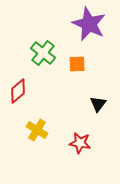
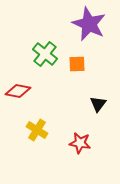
green cross: moved 2 px right, 1 px down
red diamond: rotated 50 degrees clockwise
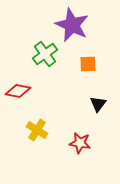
purple star: moved 17 px left, 1 px down
green cross: rotated 15 degrees clockwise
orange square: moved 11 px right
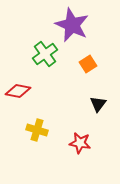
orange square: rotated 30 degrees counterclockwise
yellow cross: rotated 15 degrees counterclockwise
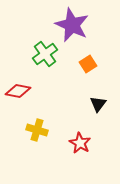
red star: rotated 20 degrees clockwise
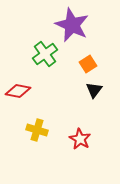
black triangle: moved 4 px left, 14 px up
red star: moved 4 px up
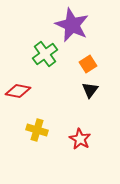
black triangle: moved 4 px left
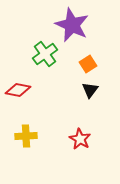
red diamond: moved 1 px up
yellow cross: moved 11 px left, 6 px down; rotated 20 degrees counterclockwise
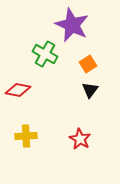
green cross: rotated 25 degrees counterclockwise
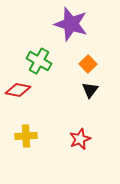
purple star: moved 1 px left, 1 px up; rotated 8 degrees counterclockwise
green cross: moved 6 px left, 7 px down
orange square: rotated 12 degrees counterclockwise
red star: rotated 20 degrees clockwise
